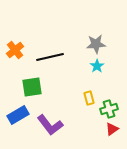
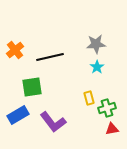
cyan star: moved 1 px down
green cross: moved 2 px left, 1 px up
purple L-shape: moved 3 px right, 3 px up
red triangle: rotated 24 degrees clockwise
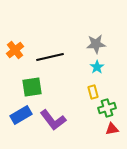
yellow rectangle: moved 4 px right, 6 px up
blue rectangle: moved 3 px right
purple L-shape: moved 2 px up
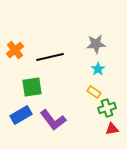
cyan star: moved 1 px right, 2 px down
yellow rectangle: moved 1 px right; rotated 40 degrees counterclockwise
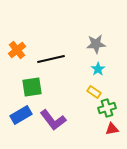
orange cross: moved 2 px right
black line: moved 1 px right, 2 px down
